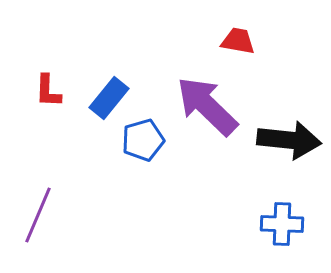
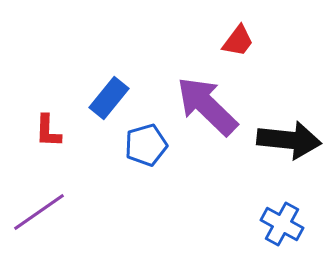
red trapezoid: rotated 117 degrees clockwise
red L-shape: moved 40 px down
blue pentagon: moved 3 px right, 5 px down
purple line: moved 1 px right, 3 px up; rotated 32 degrees clockwise
blue cross: rotated 27 degrees clockwise
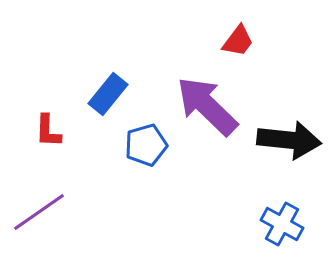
blue rectangle: moved 1 px left, 4 px up
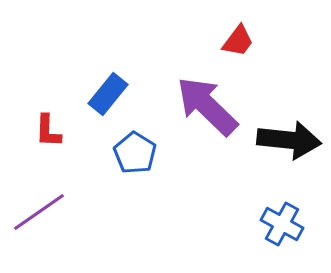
blue pentagon: moved 11 px left, 8 px down; rotated 24 degrees counterclockwise
